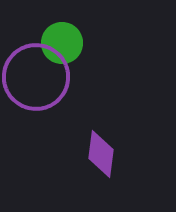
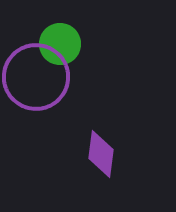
green circle: moved 2 px left, 1 px down
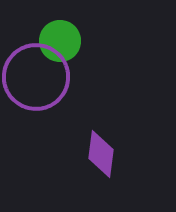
green circle: moved 3 px up
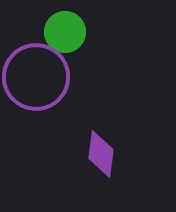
green circle: moved 5 px right, 9 px up
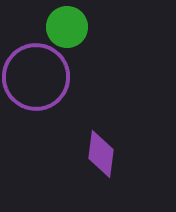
green circle: moved 2 px right, 5 px up
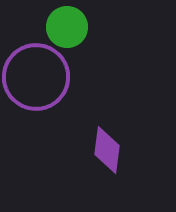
purple diamond: moved 6 px right, 4 px up
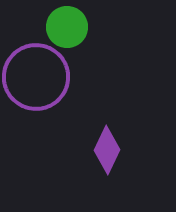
purple diamond: rotated 18 degrees clockwise
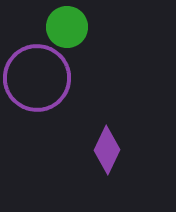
purple circle: moved 1 px right, 1 px down
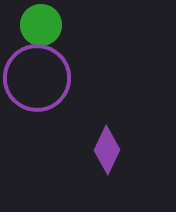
green circle: moved 26 px left, 2 px up
